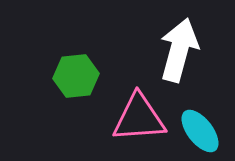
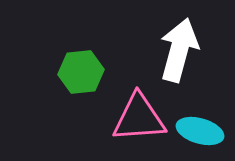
green hexagon: moved 5 px right, 4 px up
cyan ellipse: rotated 36 degrees counterclockwise
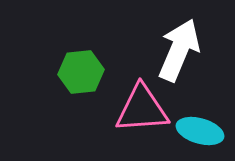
white arrow: rotated 8 degrees clockwise
pink triangle: moved 3 px right, 9 px up
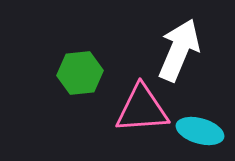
green hexagon: moved 1 px left, 1 px down
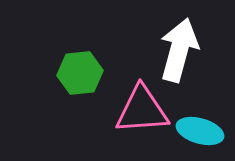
white arrow: rotated 8 degrees counterclockwise
pink triangle: moved 1 px down
